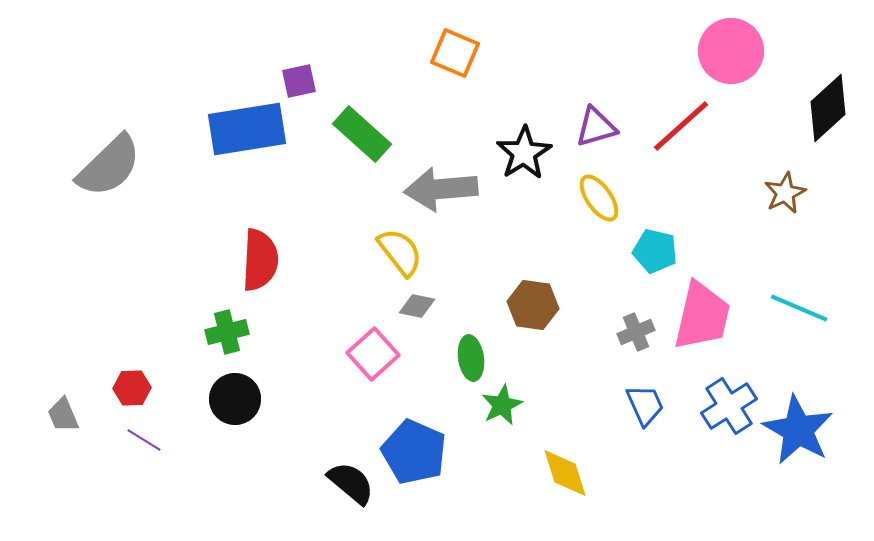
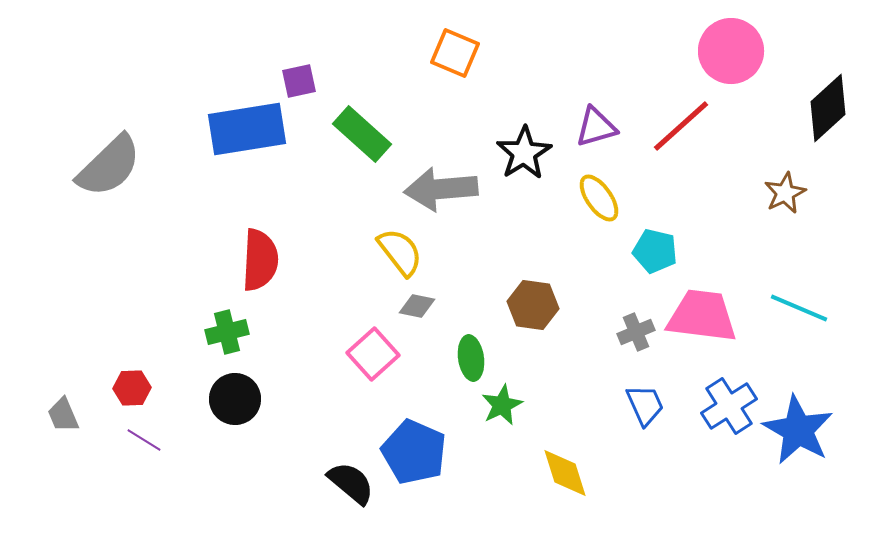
pink trapezoid: rotated 96 degrees counterclockwise
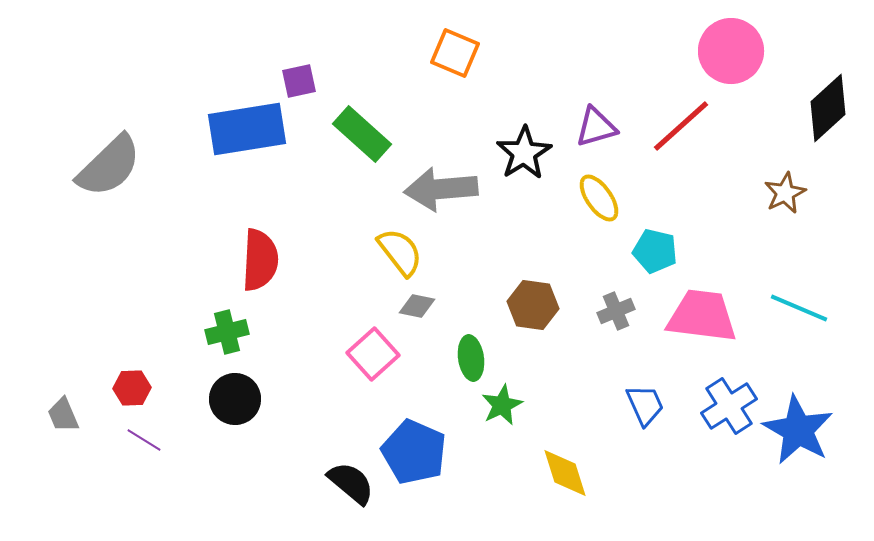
gray cross: moved 20 px left, 21 px up
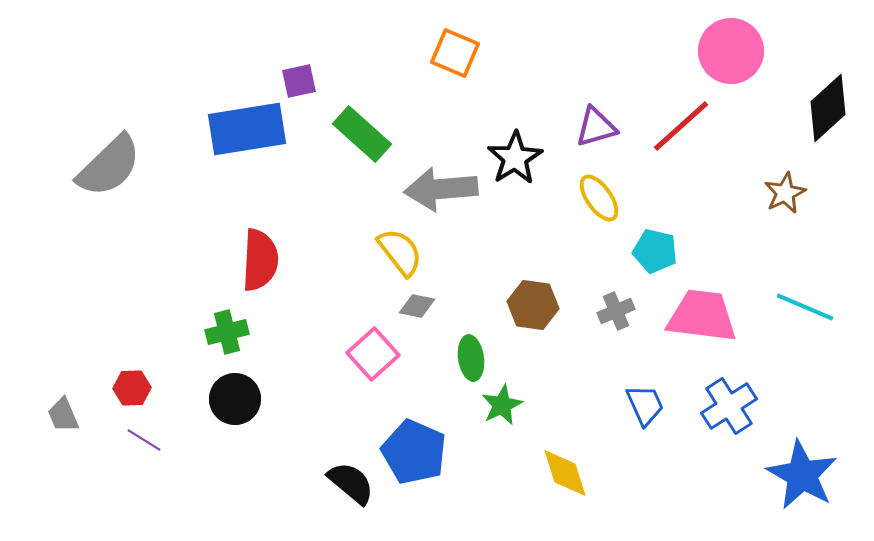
black star: moved 9 px left, 5 px down
cyan line: moved 6 px right, 1 px up
blue star: moved 4 px right, 45 px down
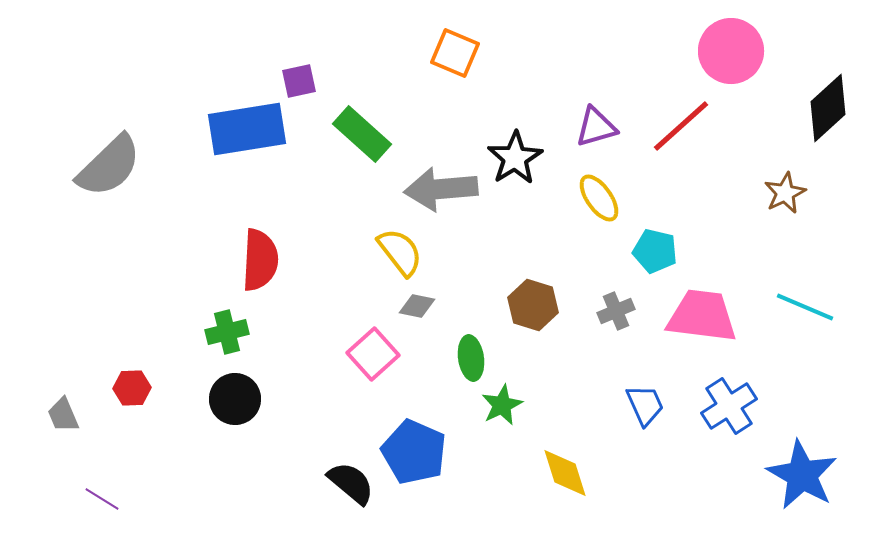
brown hexagon: rotated 9 degrees clockwise
purple line: moved 42 px left, 59 px down
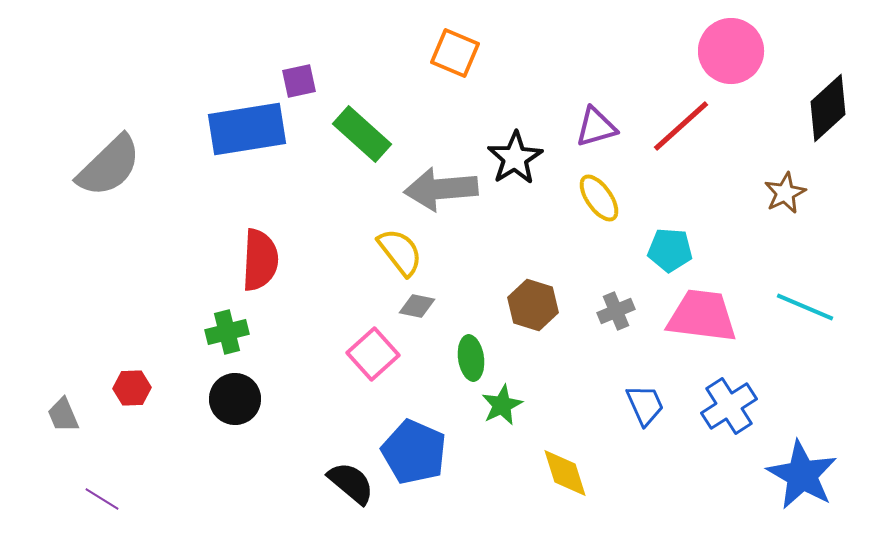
cyan pentagon: moved 15 px right, 1 px up; rotated 9 degrees counterclockwise
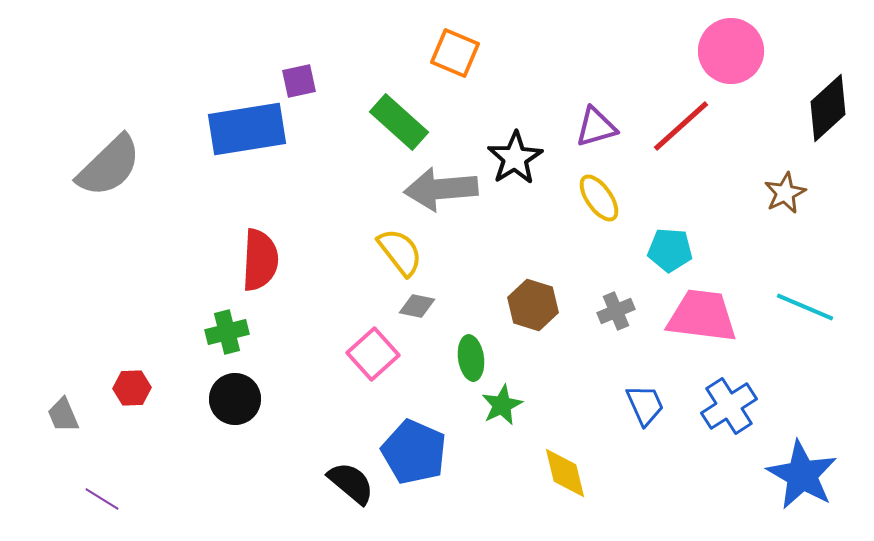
green rectangle: moved 37 px right, 12 px up
yellow diamond: rotated 4 degrees clockwise
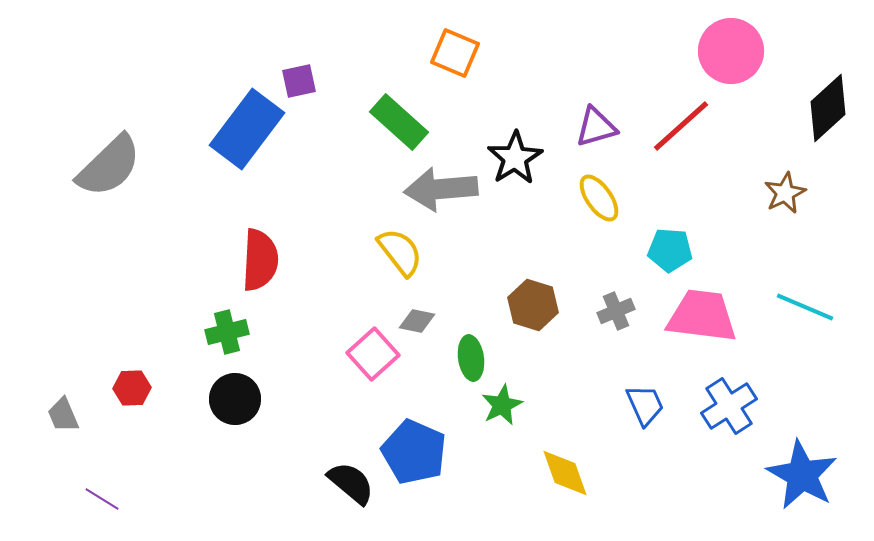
blue rectangle: rotated 44 degrees counterclockwise
gray diamond: moved 15 px down
yellow diamond: rotated 6 degrees counterclockwise
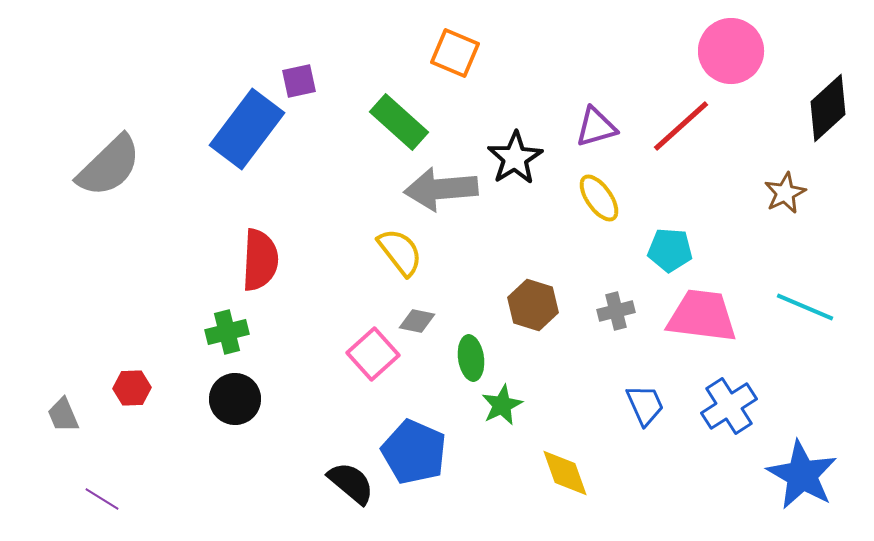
gray cross: rotated 9 degrees clockwise
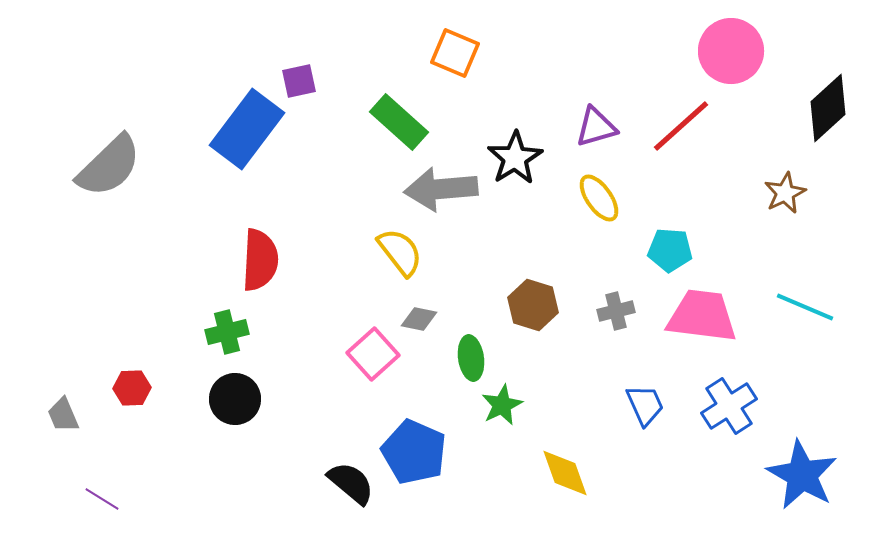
gray diamond: moved 2 px right, 2 px up
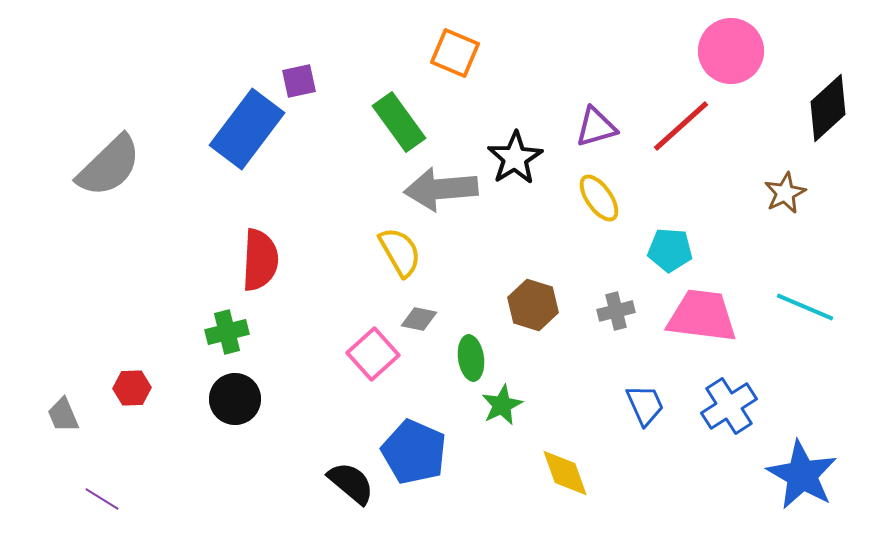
green rectangle: rotated 12 degrees clockwise
yellow semicircle: rotated 8 degrees clockwise
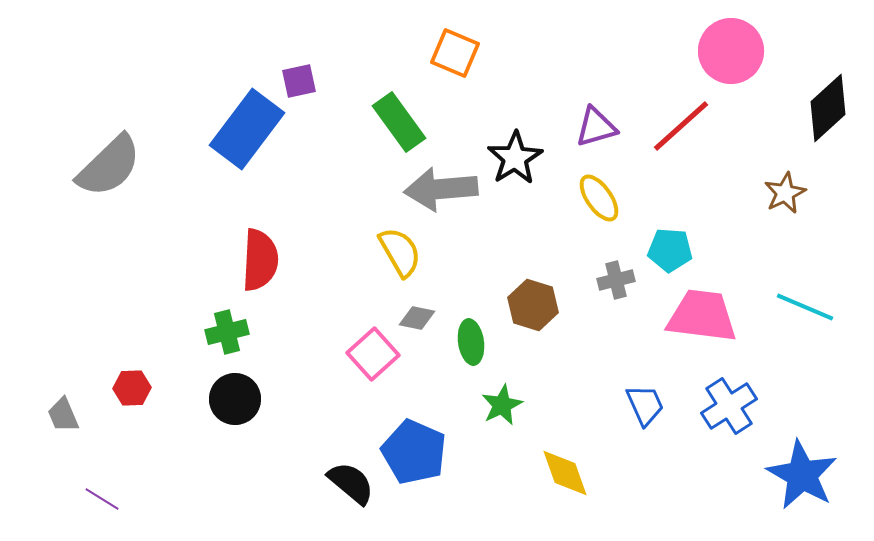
gray cross: moved 31 px up
gray diamond: moved 2 px left, 1 px up
green ellipse: moved 16 px up
